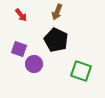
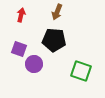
red arrow: rotated 128 degrees counterclockwise
black pentagon: moved 2 px left; rotated 20 degrees counterclockwise
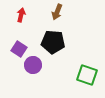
black pentagon: moved 1 px left, 2 px down
purple square: rotated 14 degrees clockwise
purple circle: moved 1 px left, 1 px down
green square: moved 6 px right, 4 px down
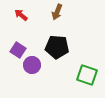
red arrow: rotated 64 degrees counterclockwise
black pentagon: moved 4 px right, 5 px down
purple square: moved 1 px left, 1 px down
purple circle: moved 1 px left
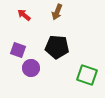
red arrow: moved 3 px right
purple square: rotated 14 degrees counterclockwise
purple circle: moved 1 px left, 3 px down
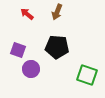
red arrow: moved 3 px right, 1 px up
purple circle: moved 1 px down
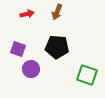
red arrow: rotated 128 degrees clockwise
purple square: moved 1 px up
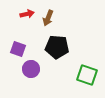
brown arrow: moved 9 px left, 6 px down
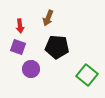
red arrow: moved 7 px left, 12 px down; rotated 96 degrees clockwise
purple square: moved 2 px up
green square: rotated 20 degrees clockwise
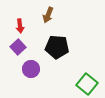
brown arrow: moved 3 px up
purple square: rotated 28 degrees clockwise
green square: moved 9 px down
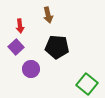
brown arrow: rotated 35 degrees counterclockwise
purple square: moved 2 px left
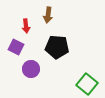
brown arrow: rotated 21 degrees clockwise
red arrow: moved 6 px right
purple square: rotated 21 degrees counterclockwise
